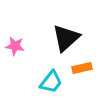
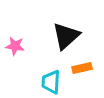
black triangle: moved 2 px up
cyan trapezoid: rotated 145 degrees clockwise
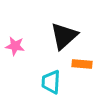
black triangle: moved 2 px left
orange rectangle: moved 4 px up; rotated 18 degrees clockwise
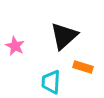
pink star: rotated 18 degrees clockwise
orange rectangle: moved 1 px right, 3 px down; rotated 12 degrees clockwise
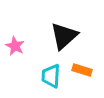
orange rectangle: moved 1 px left, 3 px down
cyan trapezoid: moved 6 px up
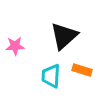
pink star: rotated 30 degrees counterclockwise
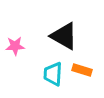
black triangle: rotated 48 degrees counterclockwise
cyan trapezoid: moved 2 px right, 2 px up
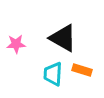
black triangle: moved 1 px left, 2 px down
pink star: moved 1 px right, 2 px up
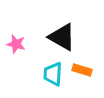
black triangle: moved 1 px left, 1 px up
pink star: rotated 18 degrees clockwise
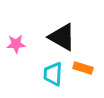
pink star: rotated 18 degrees counterclockwise
orange rectangle: moved 1 px right, 2 px up
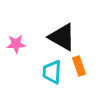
orange rectangle: moved 4 px left, 2 px up; rotated 54 degrees clockwise
cyan trapezoid: moved 1 px left, 2 px up
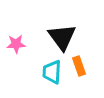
black triangle: rotated 24 degrees clockwise
